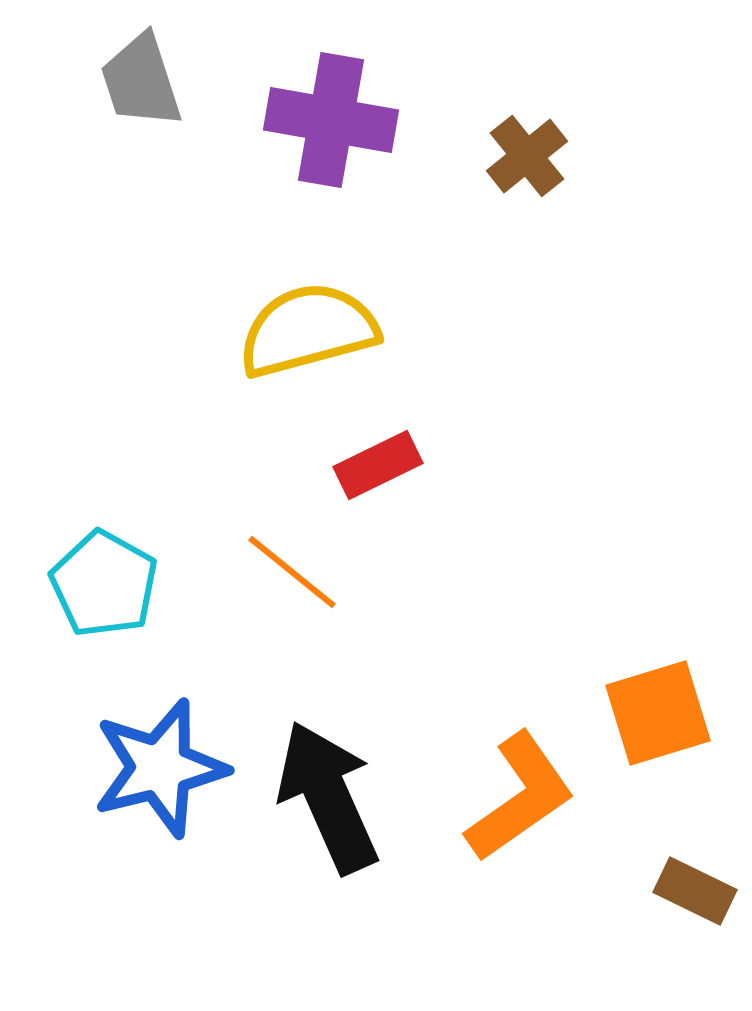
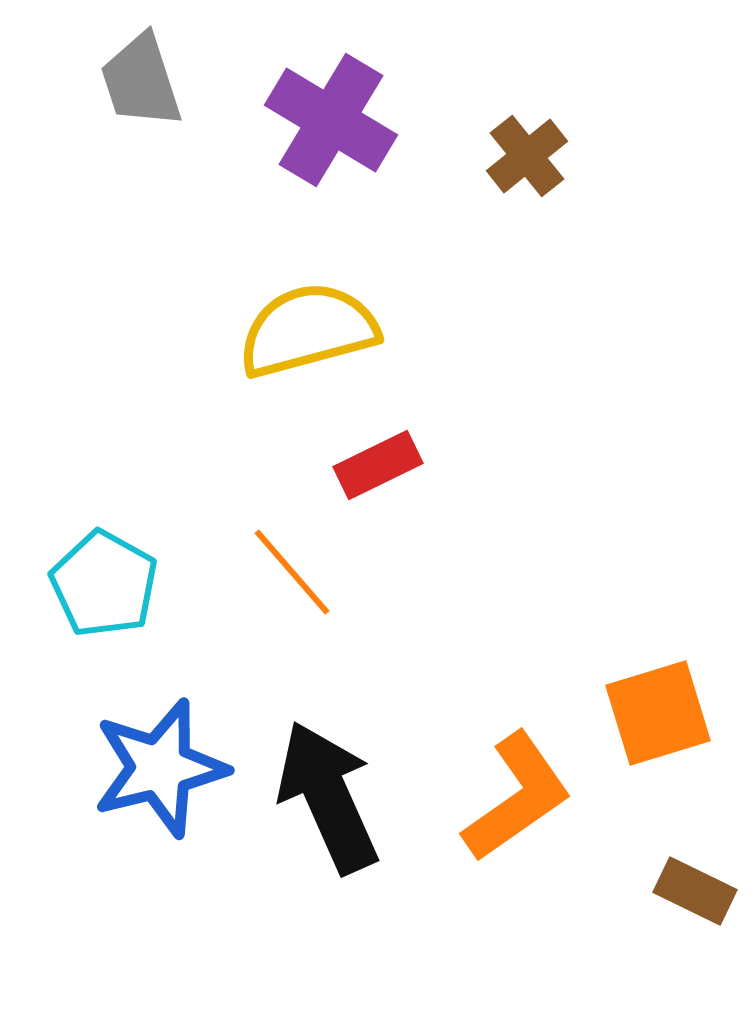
purple cross: rotated 21 degrees clockwise
orange line: rotated 10 degrees clockwise
orange L-shape: moved 3 px left
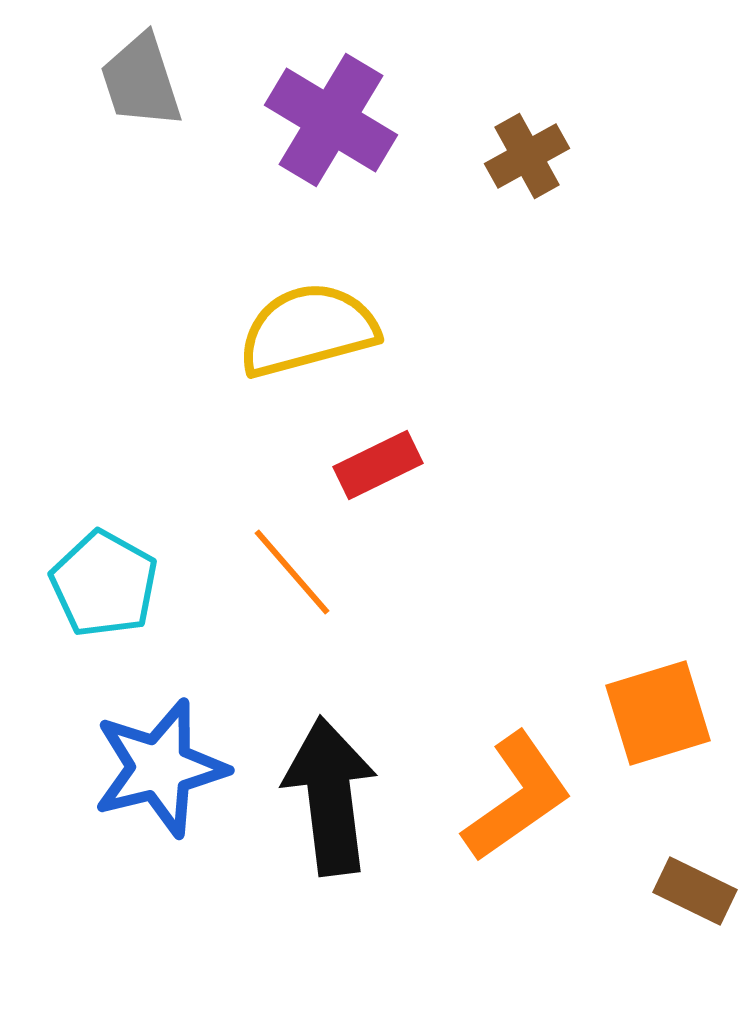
brown cross: rotated 10 degrees clockwise
black arrow: moved 2 px right, 1 px up; rotated 17 degrees clockwise
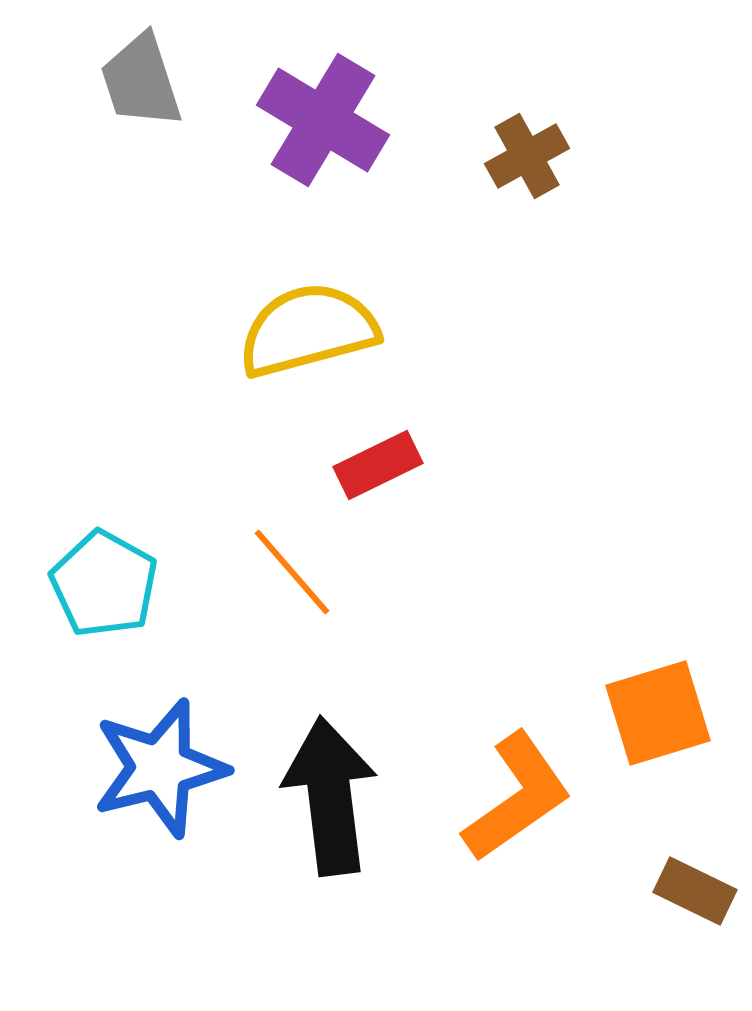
purple cross: moved 8 px left
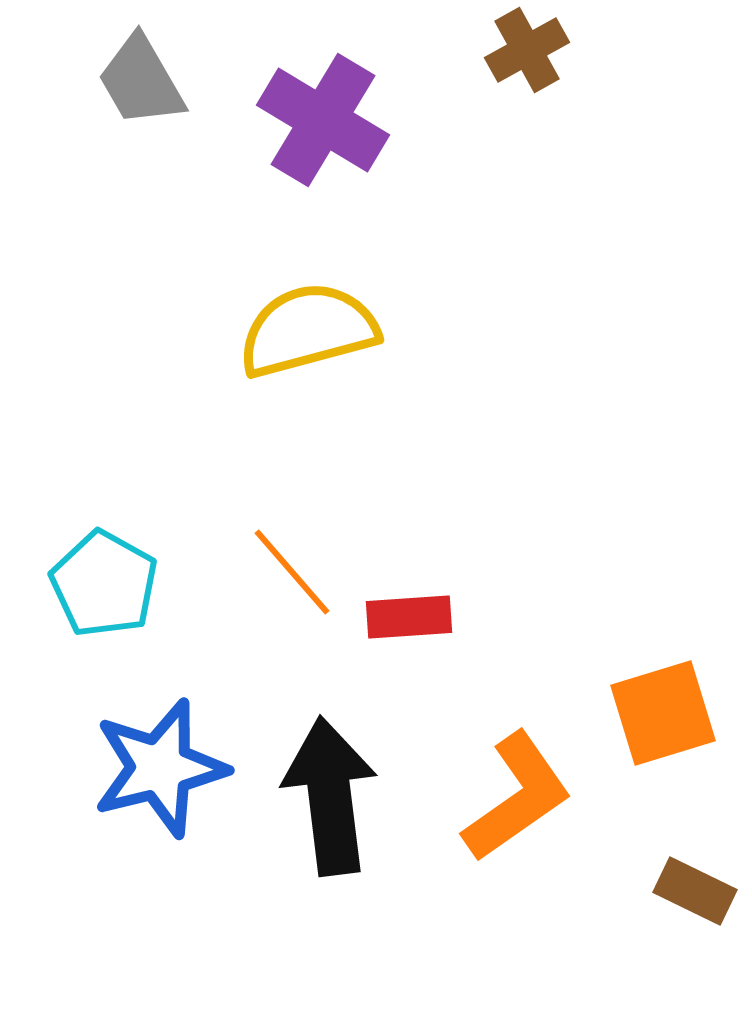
gray trapezoid: rotated 12 degrees counterclockwise
brown cross: moved 106 px up
red rectangle: moved 31 px right, 152 px down; rotated 22 degrees clockwise
orange square: moved 5 px right
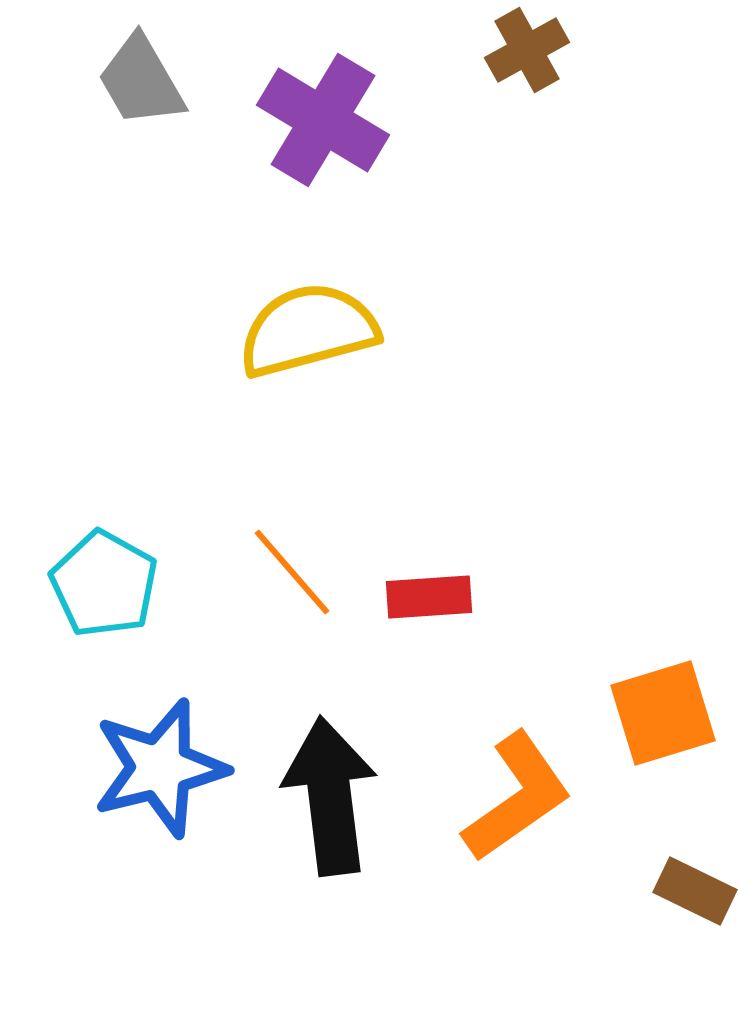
red rectangle: moved 20 px right, 20 px up
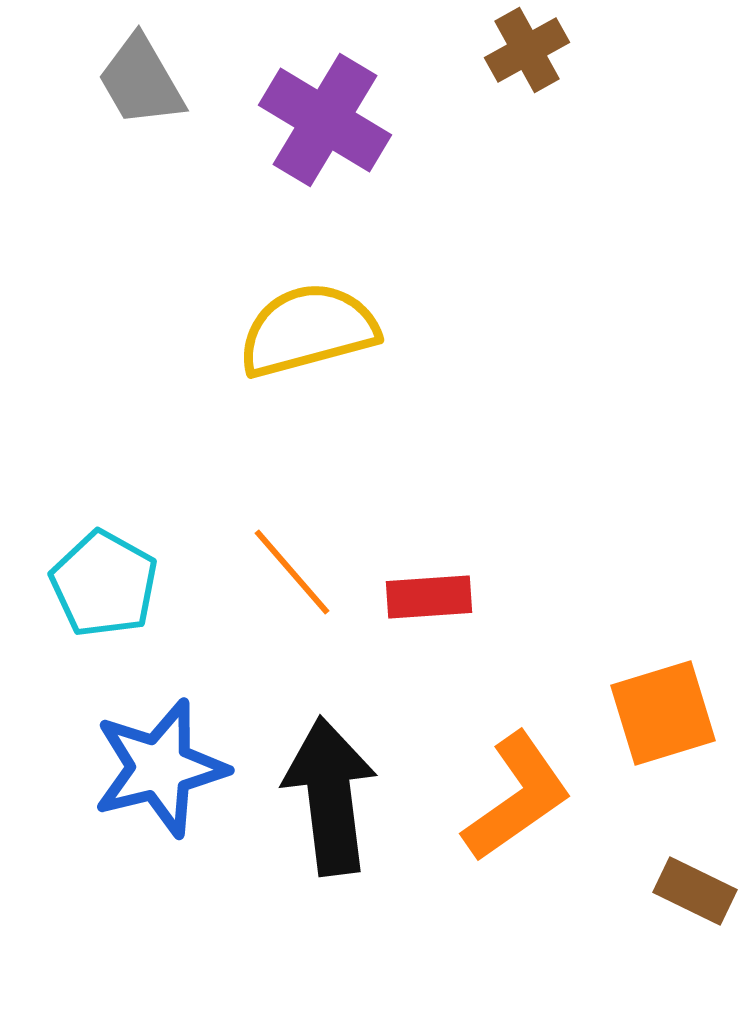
purple cross: moved 2 px right
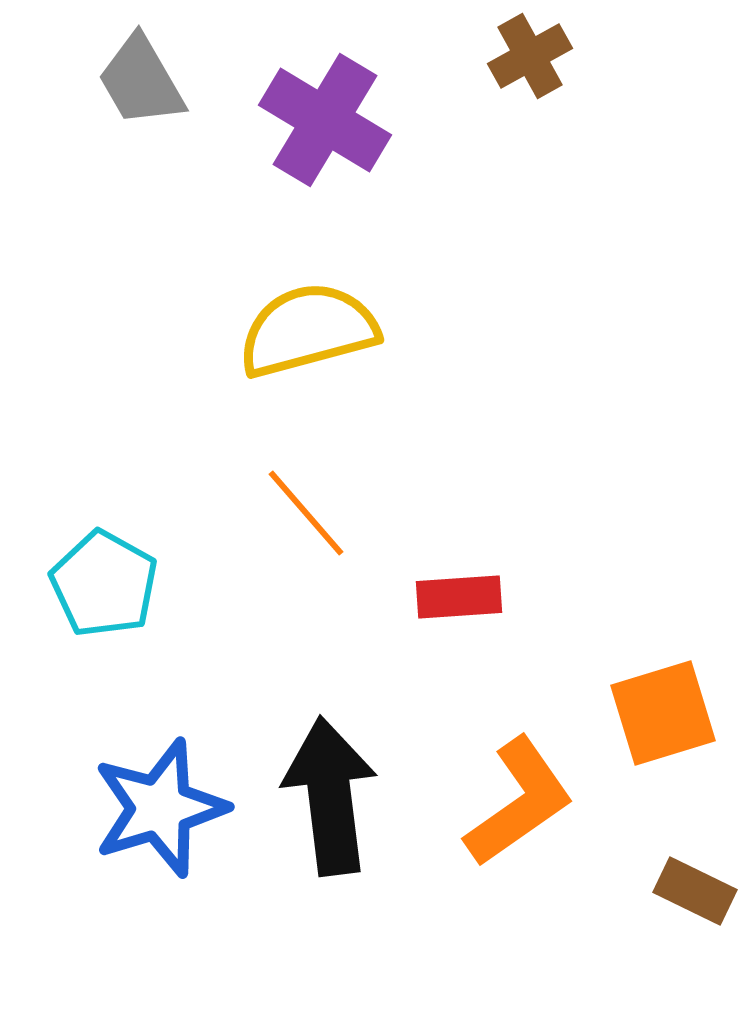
brown cross: moved 3 px right, 6 px down
orange line: moved 14 px right, 59 px up
red rectangle: moved 30 px right
blue star: moved 40 px down; rotated 3 degrees counterclockwise
orange L-shape: moved 2 px right, 5 px down
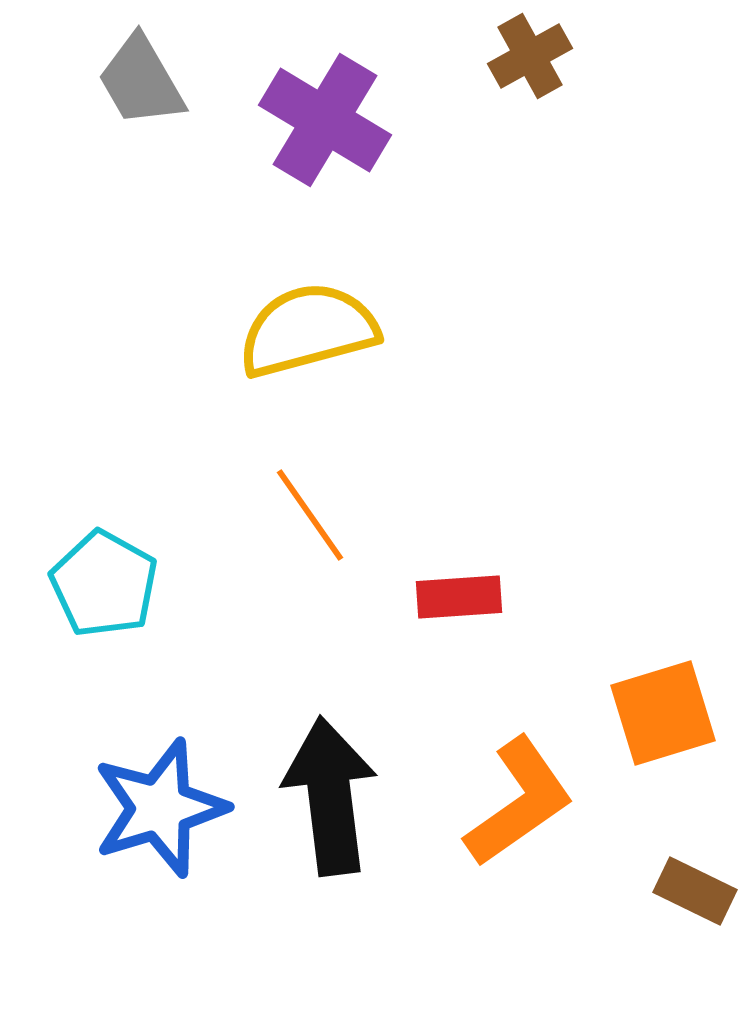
orange line: moved 4 px right, 2 px down; rotated 6 degrees clockwise
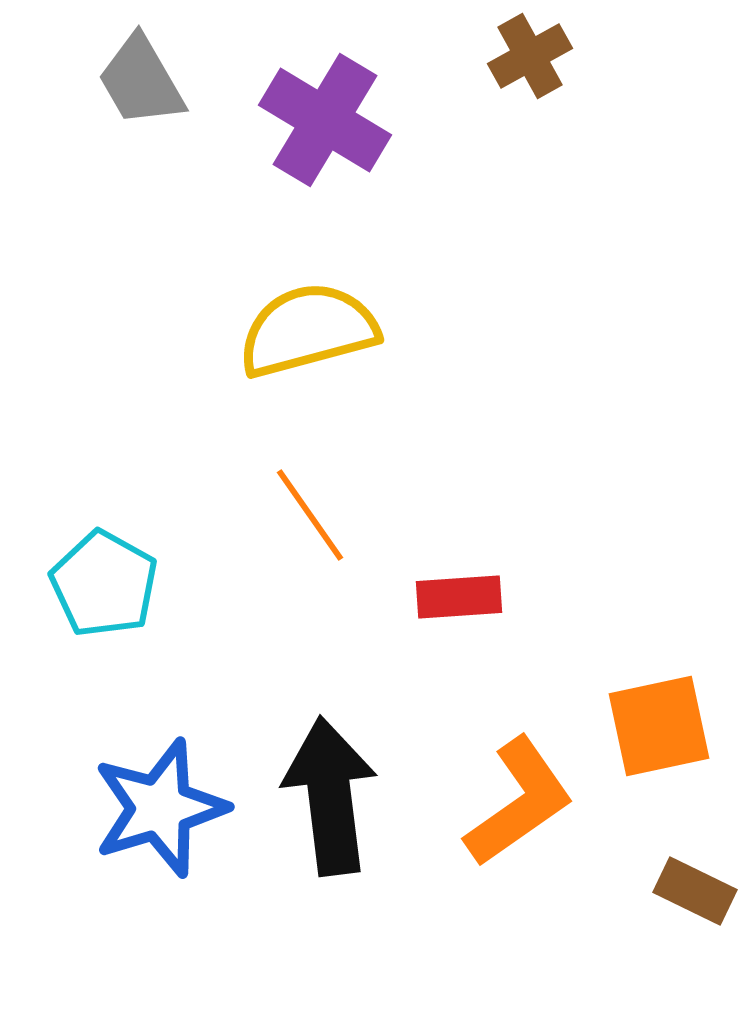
orange square: moved 4 px left, 13 px down; rotated 5 degrees clockwise
